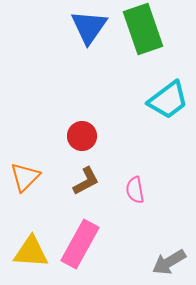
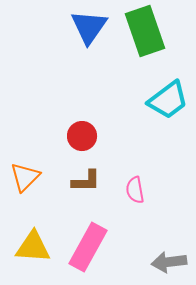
green rectangle: moved 2 px right, 2 px down
brown L-shape: rotated 28 degrees clockwise
pink rectangle: moved 8 px right, 3 px down
yellow triangle: moved 2 px right, 5 px up
gray arrow: rotated 24 degrees clockwise
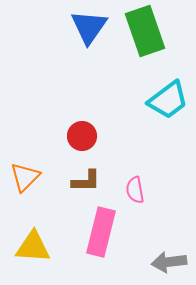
pink rectangle: moved 13 px right, 15 px up; rotated 15 degrees counterclockwise
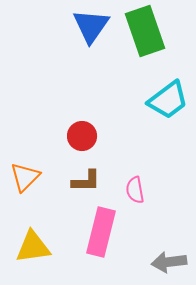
blue triangle: moved 2 px right, 1 px up
yellow triangle: rotated 12 degrees counterclockwise
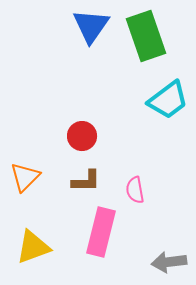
green rectangle: moved 1 px right, 5 px down
yellow triangle: rotated 12 degrees counterclockwise
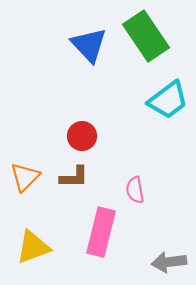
blue triangle: moved 2 px left, 19 px down; rotated 18 degrees counterclockwise
green rectangle: rotated 15 degrees counterclockwise
brown L-shape: moved 12 px left, 4 px up
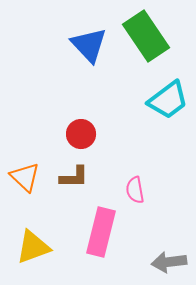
red circle: moved 1 px left, 2 px up
orange triangle: rotated 32 degrees counterclockwise
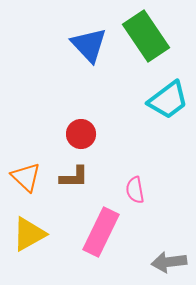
orange triangle: moved 1 px right
pink rectangle: rotated 12 degrees clockwise
yellow triangle: moved 4 px left, 13 px up; rotated 9 degrees counterclockwise
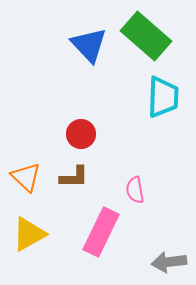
green rectangle: rotated 15 degrees counterclockwise
cyan trapezoid: moved 5 px left, 3 px up; rotated 51 degrees counterclockwise
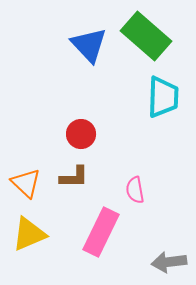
orange triangle: moved 6 px down
yellow triangle: rotated 6 degrees clockwise
